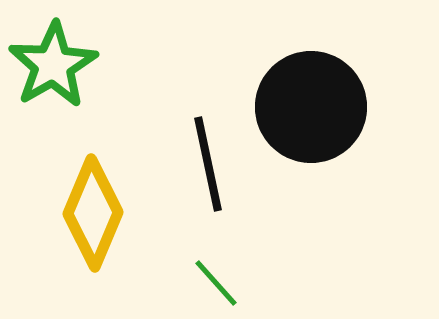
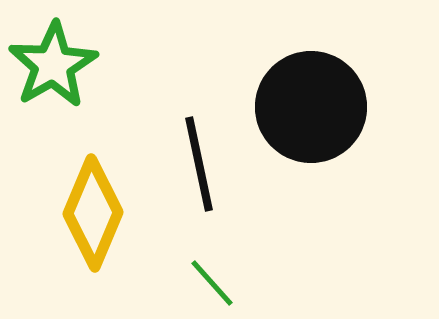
black line: moved 9 px left
green line: moved 4 px left
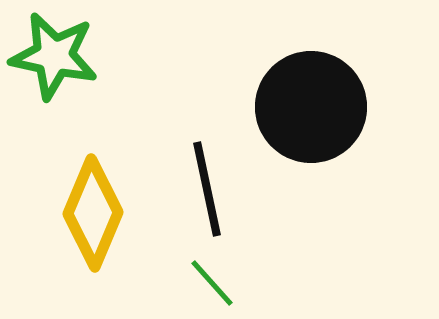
green star: moved 1 px right, 9 px up; rotated 30 degrees counterclockwise
black line: moved 8 px right, 25 px down
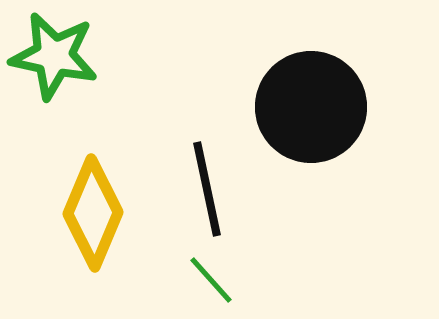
green line: moved 1 px left, 3 px up
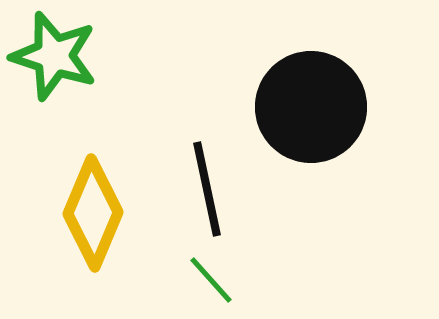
green star: rotated 6 degrees clockwise
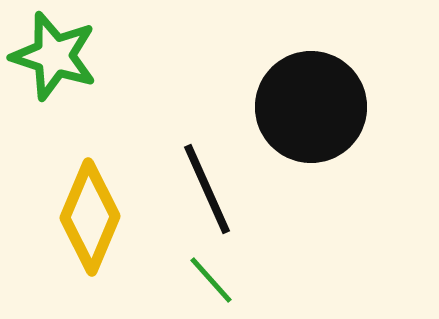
black line: rotated 12 degrees counterclockwise
yellow diamond: moved 3 px left, 4 px down
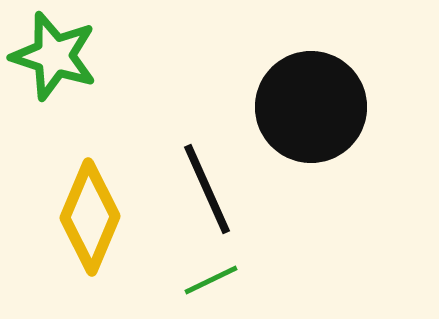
green line: rotated 74 degrees counterclockwise
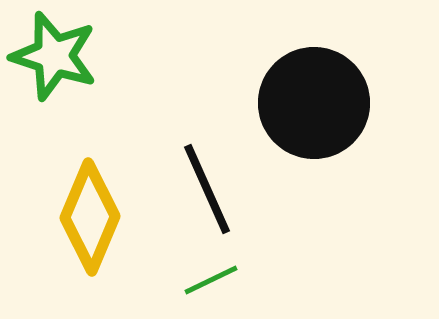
black circle: moved 3 px right, 4 px up
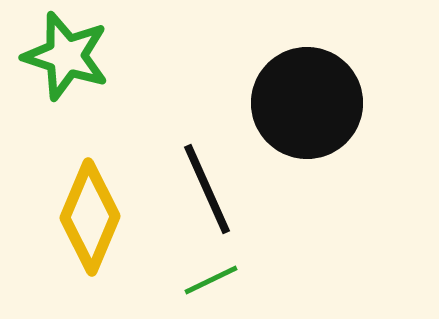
green star: moved 12 px right
black circle: moved 7 px left
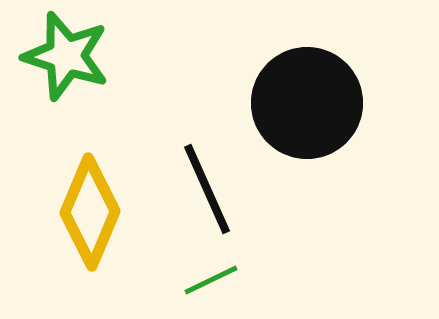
yellow diamond: moved 5 px up
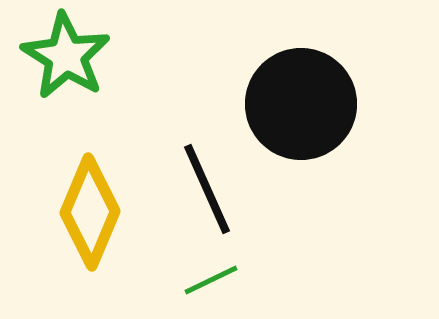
green star: rotated 14 degrees clockwise
black circle: moved 6 px left, 1 px down
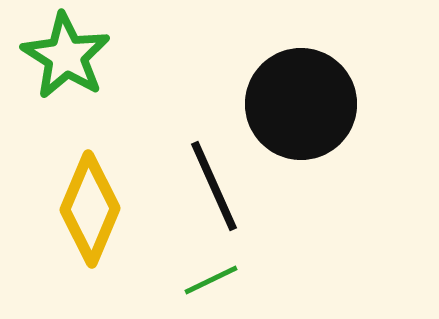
black line: moved 7 px right, 3 px up
yellow diamond: moved 3 px up
